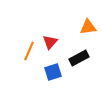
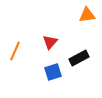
orange triangle: moved 1 px left, 12 px up
orange line: moved 14 px left
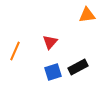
black rectangle: moved 1 px left, 9 px down
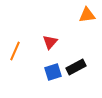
black rectangle: moved 2 px left
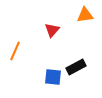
orange triangle: moved 2 px left
red triangle: moved 2 px right, 12 px up
blue square: moved 5 px down; rotated 24 degrees clockwise
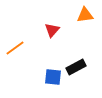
orange line: moved 3 px up; rotated 30 degrees clockwise
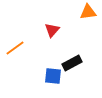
orange triangle: moved 3 px right, 3 px up
black rectangle: moved 4 px left, 4 px up
blue square: moved 1 px up
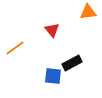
red triangle: rotated 21 degrees counterclockwise
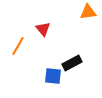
red triangle: moved 9 px left, 1 px up
orange line: moved 3 px right, 2 px up; rotated 24 degrees counterclockwise
